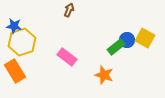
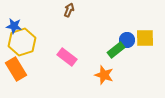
yellow square: rotated 30 degrees counterclockwise
green rectangle: moved 3 px down
orange rectangle: moved 1 px right, 2 px up
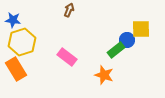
blue star: moved 1 px left, 6 px up
yellow square: moved 4 px left, 9 px up
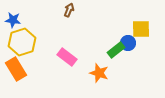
blue circle: moved 1 px right, 3 px down
orange star: moved 5 px left, 2 px up
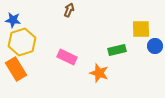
blue circle: moved 27 px right, 3 px down
green rectangle: moved 1 px right; rotated 24 degrees clockwise
pink rectangle: rotated 12 degrees counterclockwise
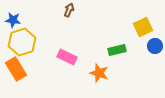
yellow square: moved 2 px right, 2 px up; rotated 24 degrees counterclockwise
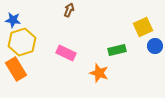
pink rectangle: moved 1 px left, 4 px up
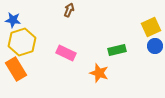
yellow square: moved 8 px right
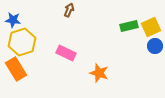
green rectangle: moved 12 px right, 24 px up
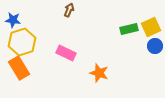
green rectangle: moved 3 px down
orange rectangle: moved 3 px right, 1 px up
